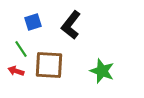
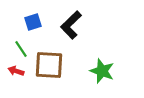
black L-shape: rotated 8 degrees clockwise
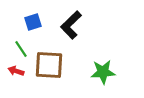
green star: moved 1 px right, 1 px down; rotated 25 degrees counterclockwise
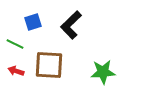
green line: moved 6 px left, 5 px up; rotated 30 degrees counterclockwise
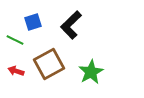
green line: moved 4 px up
brown square: moved 1 px up; rotated 32 degrees counterclockwise
green star: moved 12 px left; rotated 25 degrees counterclockwise
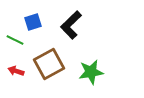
green star: rotated 20 degrees clockwise
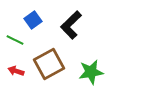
blue square: moved 2 px up; rotated 18 degrees counterclockwise
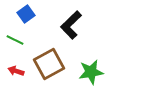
blue square: moved 7 px left, 6 px up
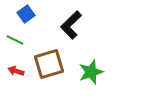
brown square: rotated 12 degrees clockwise
green star: rotated 10 degrees counterclockwise
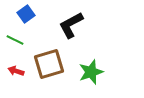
black L-shape: rotated 16 degrees clockwise
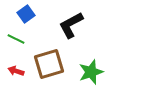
green line: moved 1 px right, 1 px up
